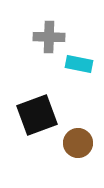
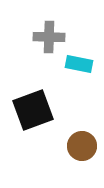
black square: moved 4 px left, 5 px up
brown circle: moved 4 px right, 3 px down
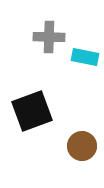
cyan rectangle: moved 6 px right, 7 px up
black square: moved 1 px left, 1 px down
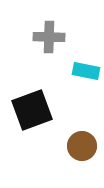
cyan rectangle: moved 1 px right, 14 px down
black square: moved 1 px up
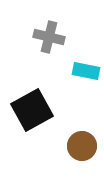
gray cross: rotated 12 degrees clockwise
black square: rotated 9 degrees counterclockwise
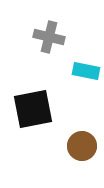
black square: moved 1 px right, 1 px up; rotated 18 degrees clockwise
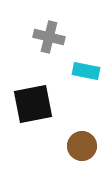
black square: moved 5 px up
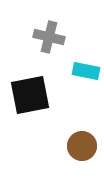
black square: moved 3 px left, 9 px up
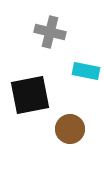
gray cross: moved 1 px right, 5 px up
brown circle: moved 12 px left, 17 px up
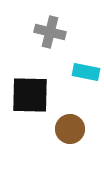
cyan rectangle: moved 1 px down
black square: rotated 12 degrees clockwise
